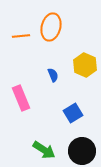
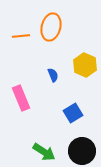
green arrow: moved 2 px down
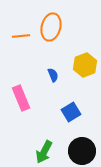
yellow hexagon: rotated 15 degrees clockwise
blue square: moved 2 px left, 1 px up
green arrow: rotated 85 degrees clockwise
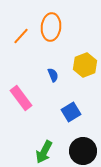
orange ellipse: rotated 8 degrees counterclockwise
orange line: rotated 42 degrees counterclockwise
pink rectangle: rotated 15 degrees counterclockwise
black circle: moved 1 px right
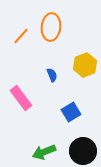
blue semicircle: moved 1 px left
green arrow: rotated 40 degrees clockwise
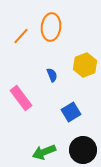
black circle: moved 1 px up
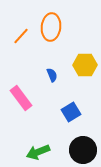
yellow hexagon: rotated 20 degrees clockwise
green arrow: moved 6 px left
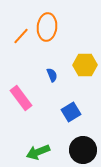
orange ellipse: moved 4 px left
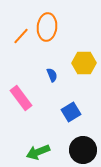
yellow hexagon: moved 1 px left, 2 px up
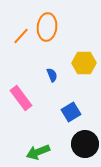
black circle: moved 2 px right, 6 px up
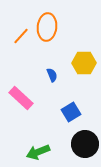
pink rectangle: rotated 10 degrees counterclockwise
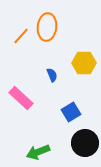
black circle: moved 1 px up
